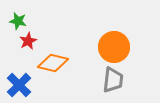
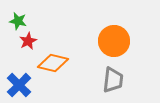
orange circle: moved 6 px up
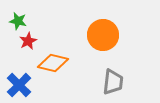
orange circle: moved 11 px left, 6 px up
gray trapezoid: moved 2 px down
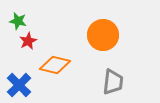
orange diamond: moved 2 px right, 2 px down
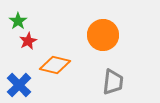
green star: rotated 24 degrees clockwise
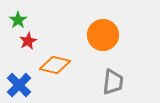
green star: moved 1 px up
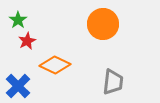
orange circle: moved 11 px up
red star: moved 1 px left
orange diamond: rotated 12 degrees clockwise
blue cross: moved 1 px left, 1 px down
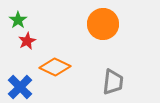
orange diamond: moved 2 px down
blue cross: moved 2 px right, 1 px down
